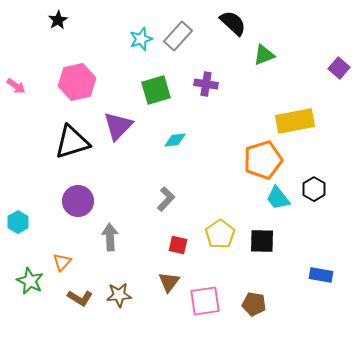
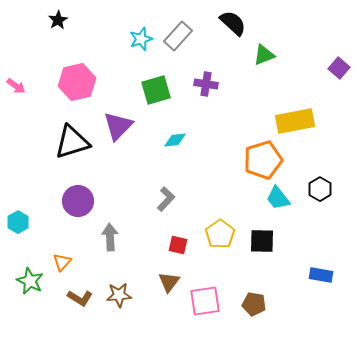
black hexagon: moved 6 px right
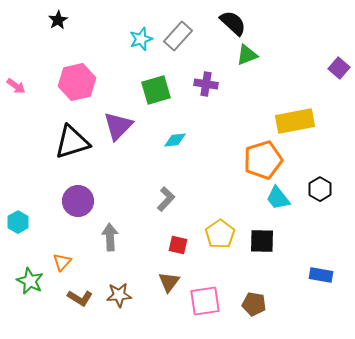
green triangle: moved 17 px left
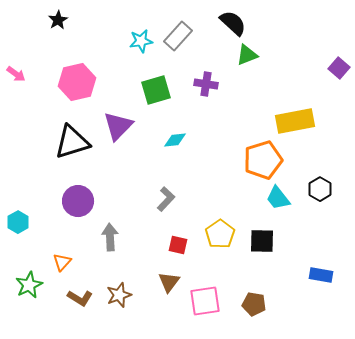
cyan star: moved 2 px down; rotated 10 degrees clockwise
pink arrow: moved 12 px up
green star: moved 1 px left, 4 px down; rotated 20 degrees clockwise
brown star: rotated 15 degrees counterclockwise
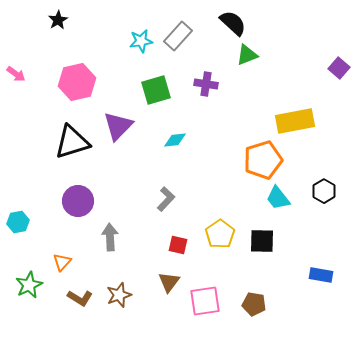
black hexagon: moved 4 px right, 2 px down
cyan hexagon: rotated 20 degrees clockwise
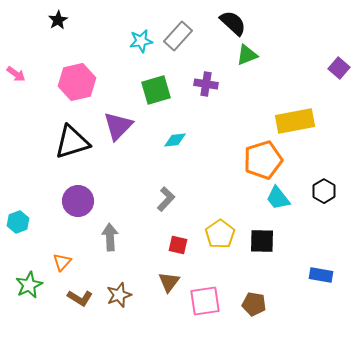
cyan hexagon: rotated 10 degrees counterclockwise
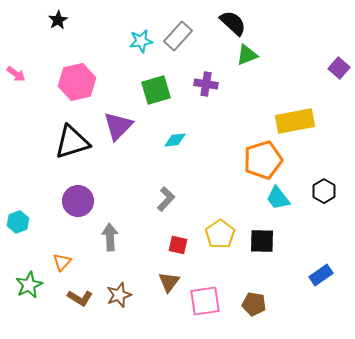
blue rectangle: rotated 45 degrees counterclockwise
